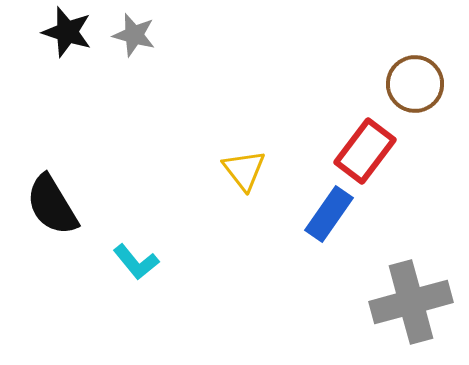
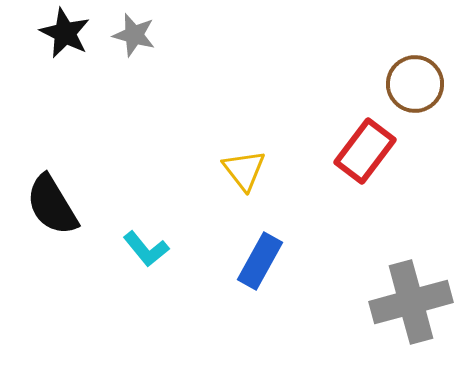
black star: moved 2 px left, 1 px down; rotated 9 degrees clockwise
blue rectangle: moved 69 px left, 47 px down; rotated 6 degrees counterclockwise
cyan L-shape: moved 10 px right, 13 px up
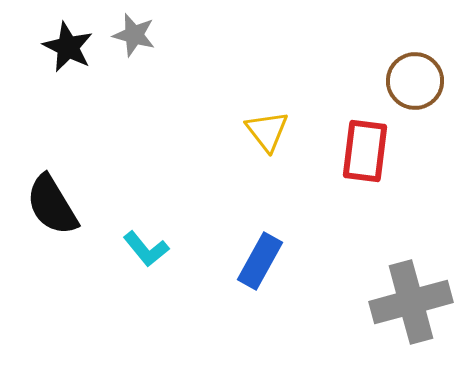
black star: moved 3 px right, 14 px down
brown circle: moved 3 px up
red rectangle: rotated 30 degrees counterclockwise
yellow triangle: moved 23 px right, 39 px up
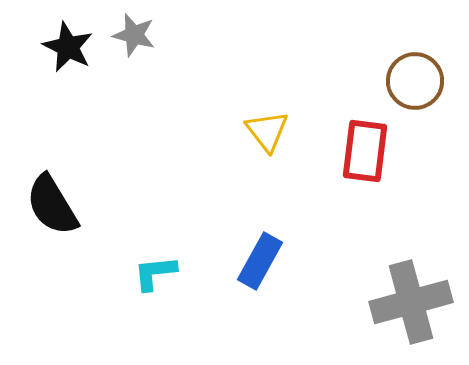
cyan L-shape: moved 9 px right, 24 px down; rotated 123 degrees clockwise
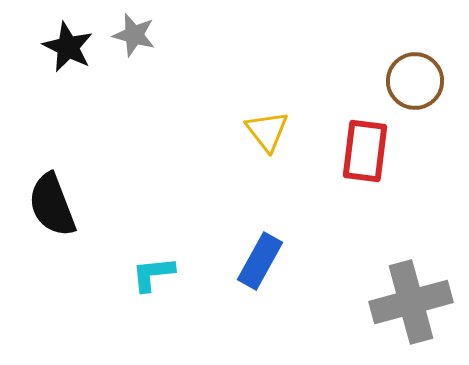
black semicircle: rotated 10 degrees clockwise
cyan L-shape: moved 2 px left, 1 px down
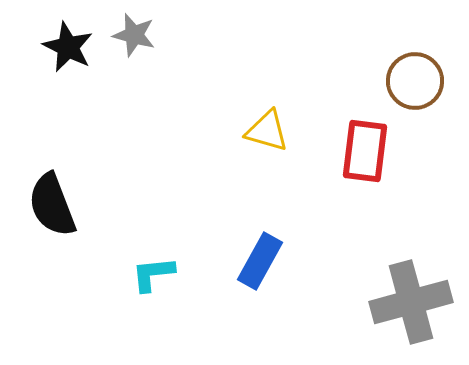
yellow triangle: rotated 36 degrees counterclockwise
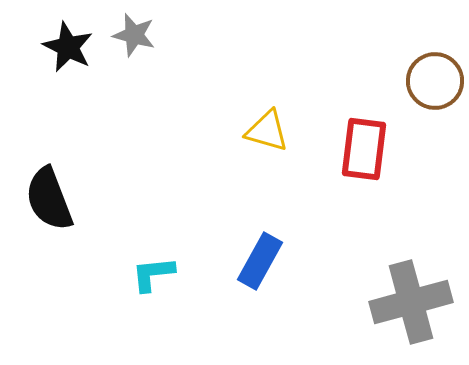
brown circle: moved 20 px right
red rectangle: moved 1 px left, 2 px up
black semicircle: moved 3 px left, 6 px up
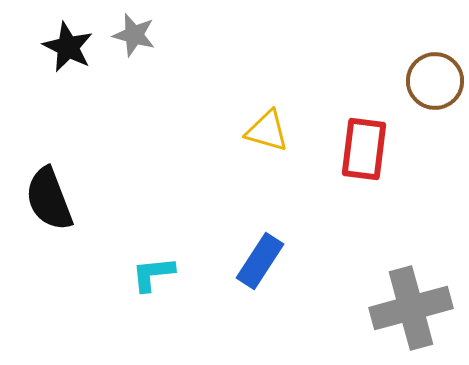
blue rectangle: rotated 4 degrees clockwise
gray cross: moved 6 px down
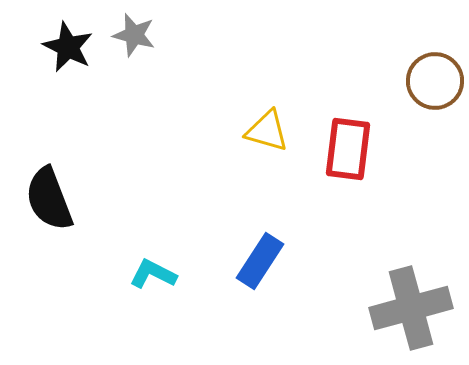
red rectangle: moved 16 px left
cyan L-shape: rotated 33 degrees clockwise
